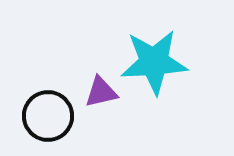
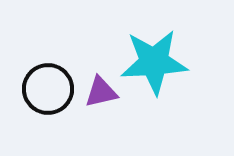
black circle: moved 27 px up
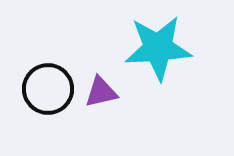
cyan star: moved 4 px right, 14 px up
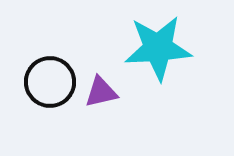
black circle: moved 2 px right, 7 px up
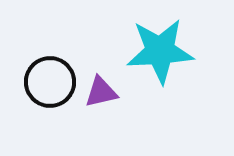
cyan star: moved 2 px right, 3 px down
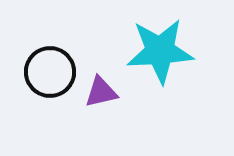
black circle: moved 10 px up
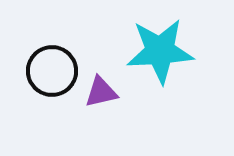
black circle: moved 2 px right, 1 px up
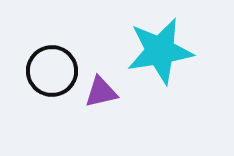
cyan star: rotated 6 degrees counterclockwise
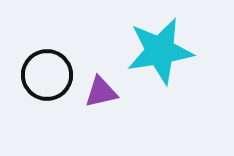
black circle: moved 5 px left, 4 px down
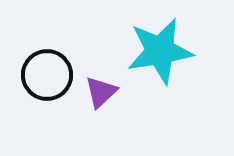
purple triangle: rotated 30 degrees counterclockwise
